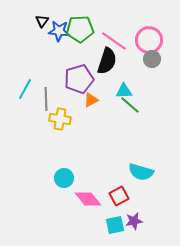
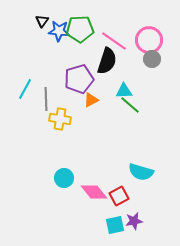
pink diamond: moved 6 px right, 7 px up
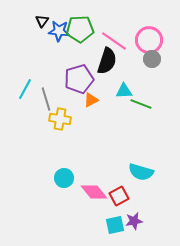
gray line: rotated 15 degrees counterclockwise
green line: moved 11 px right, 1 px up; rotated 20 degrees counterclockwise
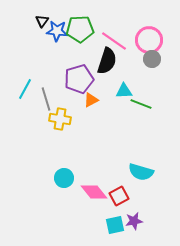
blue star: moved 2 px left
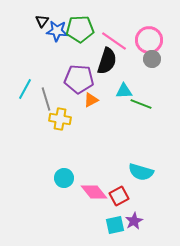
purple pentagon: rotated 20 degrees clockwise
purple star: rotated 18 degrees counterclockwise
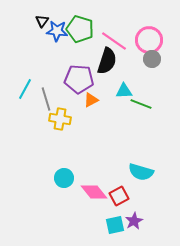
green pentagon: rotated 20 degrees clockwise
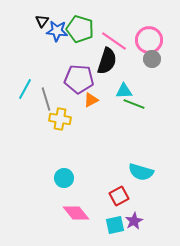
green line: moved 7 px left
pink diamond: moved 18 px left, 21 px down
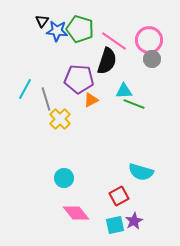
yellow cross: rotated 35 degrees clockwise
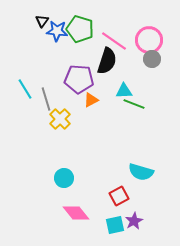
cyan line: rotated 60 degrees counterclockwise
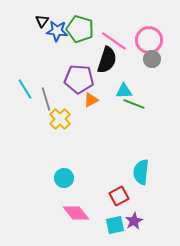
black semicircle: moved 1 px up
cyan semicircle: rotated 80 degrees clockwise
